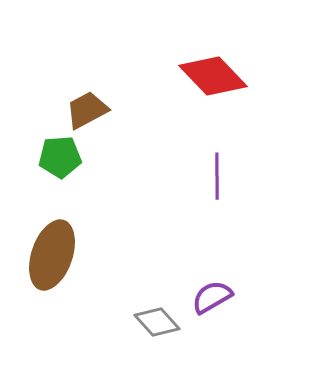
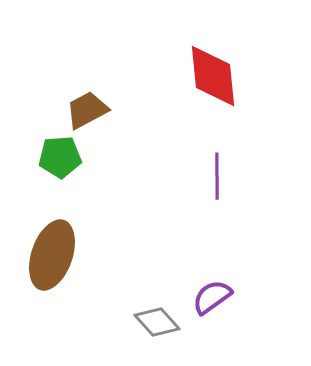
red diamond: rotated 38 degrees clockwise
purple semicircle: rotated 6 degrees counterclockwise
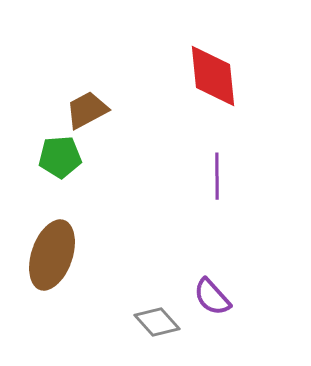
purple semicircle: rotated 96 degrees counterclockwise
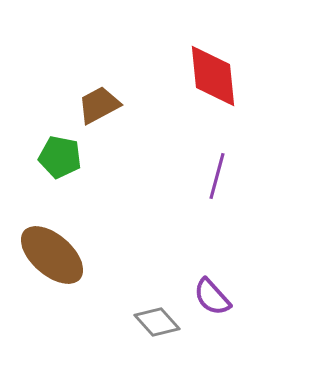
brown trapezoid: moved 12 px right, 5 px up
green pentagon: rotated 15 degrees clockwise
purple line: rotated 15 degrees clockwise
brown ellipse: rotated 68 degrees counterclockwise
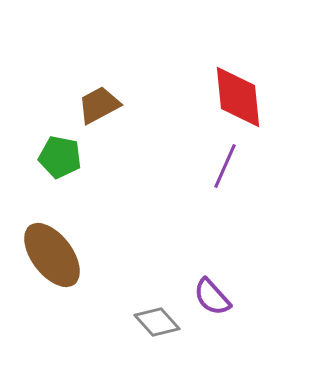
red diamond: moved 25 px right, 21 px down
purple line: moved 8 px right, 10 px up; rotated 9 degrees clockwise
brown ellipse: rotated 12 degrees clockwise
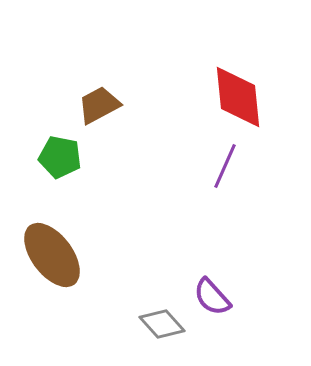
gray diamond: moved 5 px right, 2 px down
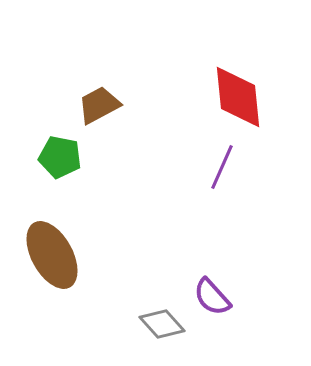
purple line: moved 3 px left, 1 px down
brown ellipse: rotated 8 degrees clockwise
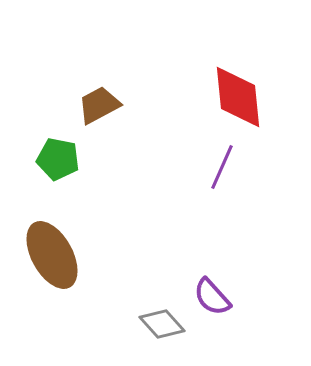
green pentagon: moved 2 px left, 2 px down
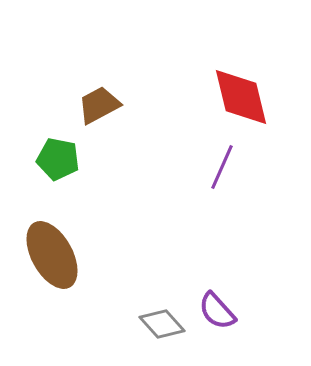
red diamond: moved 3 px right; rotated 8 degrees counterclockwise
purple semicircle: moved 5 px right, 14 px down
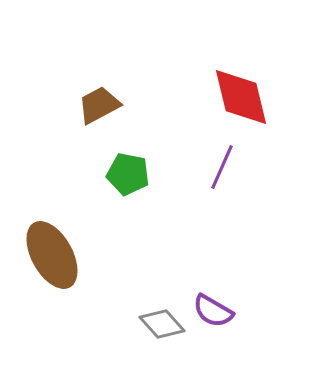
green pentagon: moved 70 px right, 15 px down
purple semicircle: moved 4 px left; rotated 18 degrees counterclockwise
